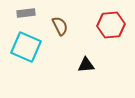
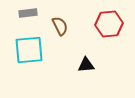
gray rectangle: moved 2 px right
red hexagon: moved 2 px left, 1 px up
cyan square: moved 3 px right, 3 px down; rotated 28 degrees counterclockwise
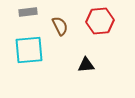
gray rectangle: moved 1 px up
red hexagon: moved 9 px left, 3 px up
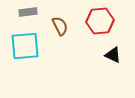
cyan square: moved 4 px left, 4 px up
black triangle: moved 27 px right, 10 px up; rotated 30 degrees clockwise
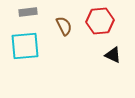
brown semicircle: moved 4 px right
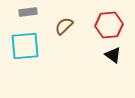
red hexagon: moved 9 px right, 4 px down
brown semicircle: rotated 108 degrees counterclockwise
black triangle: rotated 12 degrees clockwise
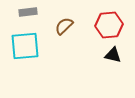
black triangle: rotated 24 degrees counterclockwise
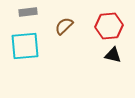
red hexagon: moved 1 px down
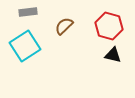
red hexagon: rotated 20 degrees clockwise
cyan square: rotated 28 degrees counterclockwise
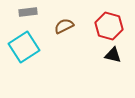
brown semicircle: rotated 18 degrees clockwise
cyan square: moved 1 px left, 1 px down
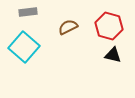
brown semicircle: moved 4 px right, 1 px down
cyan square: rotated 16 degrees counterclockwise
